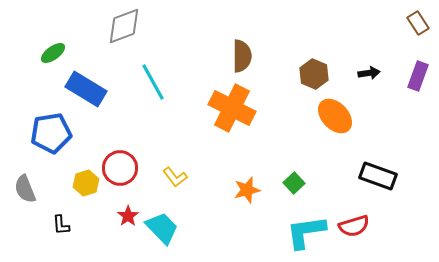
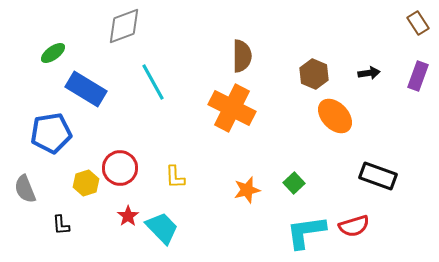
yellow L-shape: rotated 35 degrees clockwise
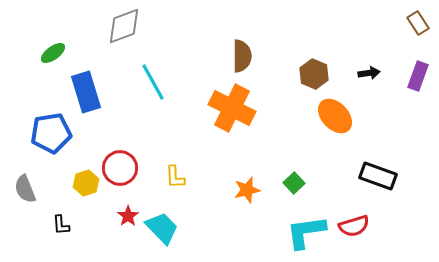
blue rectangle: moved 3 px down; rotated 42 degrees clockwise
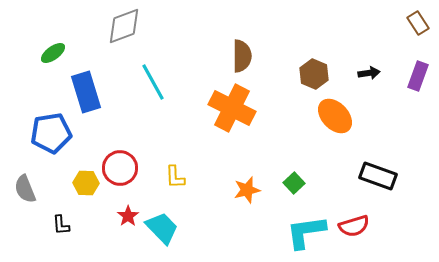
yellow hexagon: rotated 20 degrees clockwise
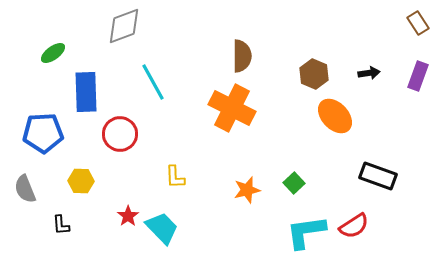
blue rectangle: rotated 15 degrees clockwise
blue pentagon: moved 8 px left; rotated 6 degrees clockwise
red circle: moved 34 px up
yellow hexagon: moved 5 px left, 2 px up
red semicircle: rotated 16 degrees counterclockwise
